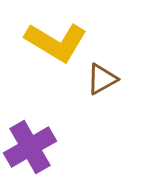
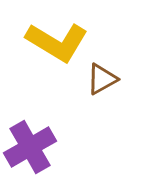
yellow L-shape: moved 1 px right
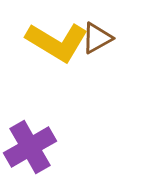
brown triangle: moved 5 px left, 41 px up
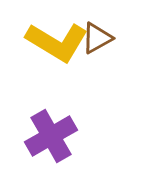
purple cross: moved 21 px right, 11 px up
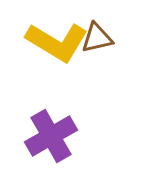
brown triangle: rotated 16 degrees clockwise
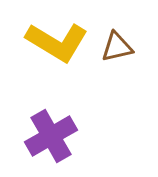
brown triangle: moved 20 px right, 9 px down
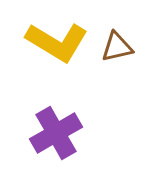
purple cross: moved 5 px right, 3 px up
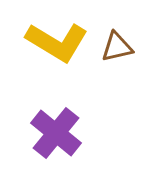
purple cross: rotated 21 degrees counterclockwise
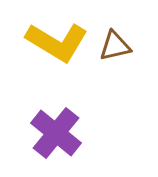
brown triangle: moved 2 px left, 1 px up
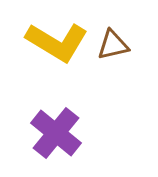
brown triangle: moved 2 px left, 1 px up
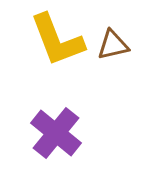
yellow L-shape: moved 2 px up; rotated 38 degrees clockwise
